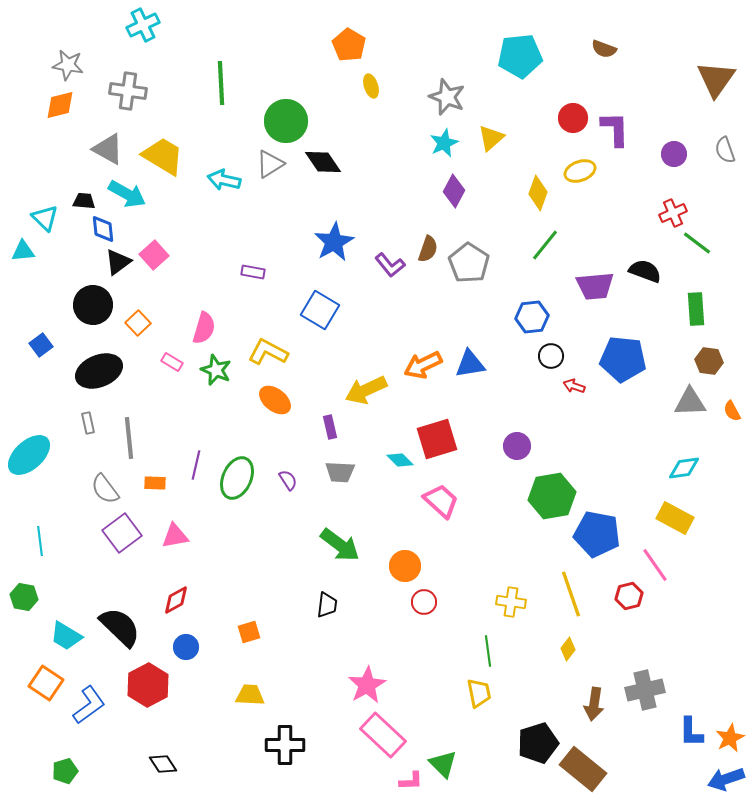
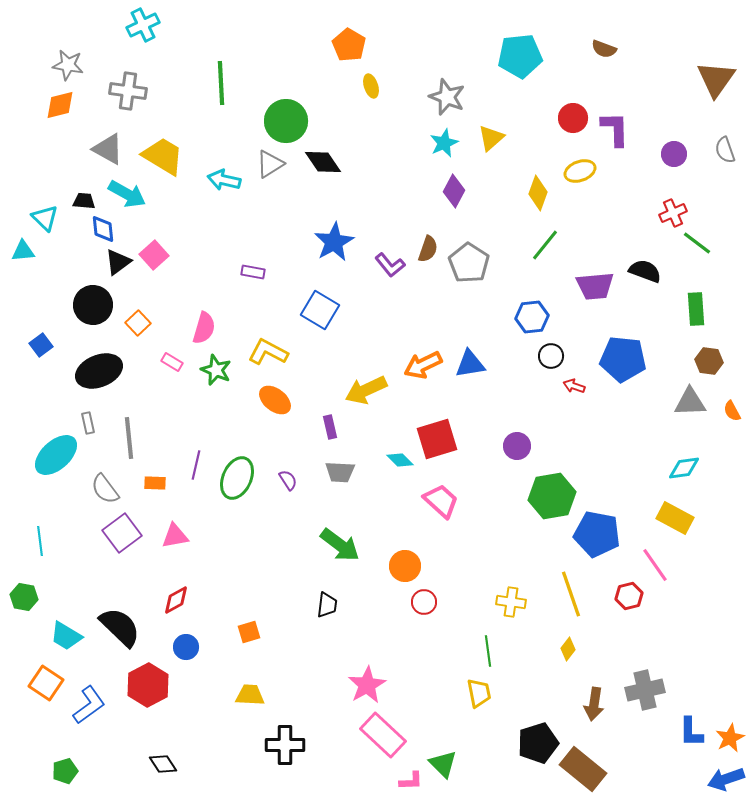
cyan ellipse at (29, 455): moved 27 px right
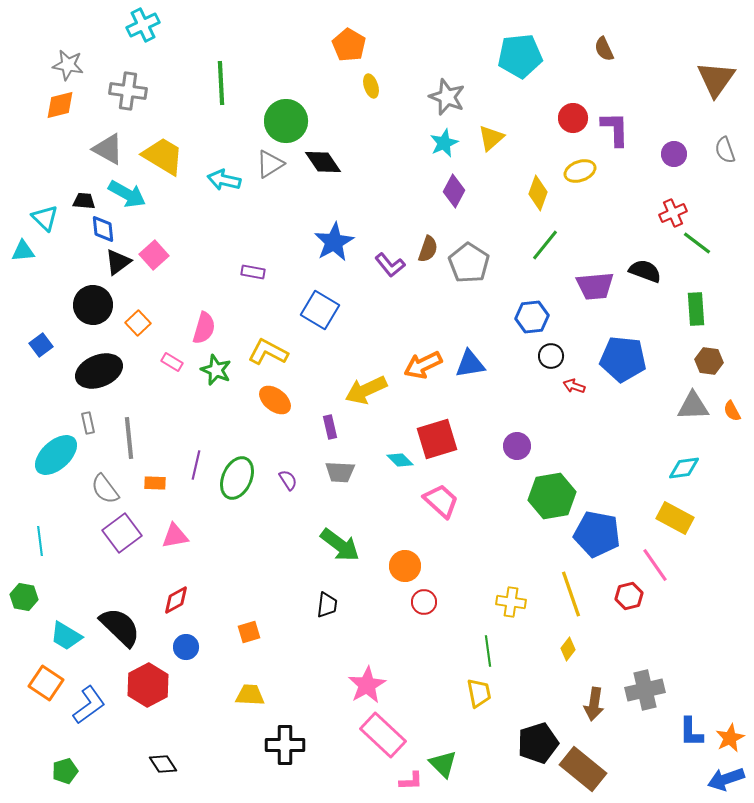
brown semicircle at (604, 49): rotated 45 degrees clockwise
gray triangle at (690, 402): moved 3 px right, 4 px down
